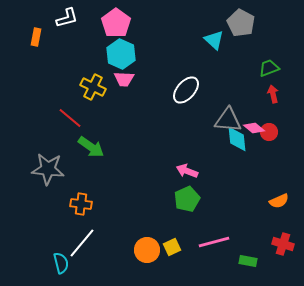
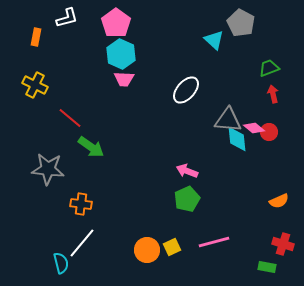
yellow cross: moved 58 px left, 2 px up
green rectangle: moved 19 px right, 6 px down
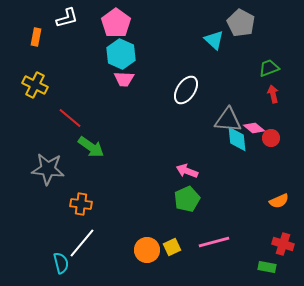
white ellipse: rotated 8 degrees counterclockwise
red circle: moved 2 px right, 6 px down
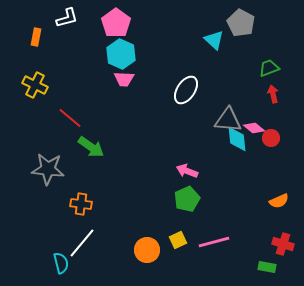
yellow square: moved 6 px right, 7 px up
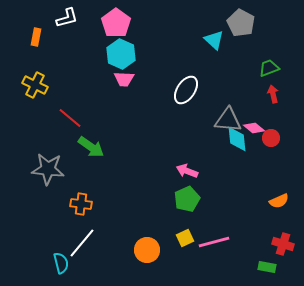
yellow square: moved 7 px right, 2 px up
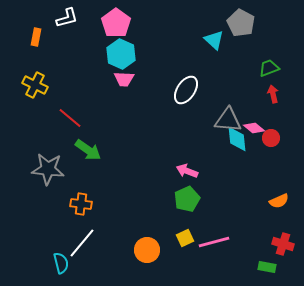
green arrow: moved 3 px left, 3 px down
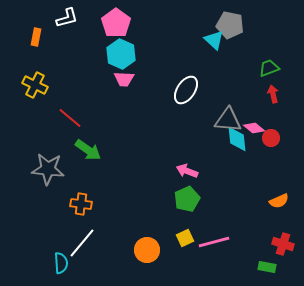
gray pentagon: moved 11 px left, 2 px down; rotated 16 degrees counterclockwise
cyan semicircle: rotated 10 degrees clockwise
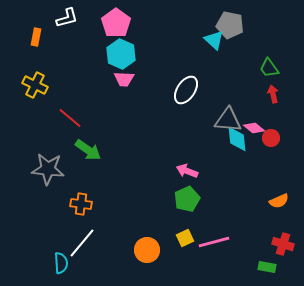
green trapezoid: rotated 105 degrees counterclockwise
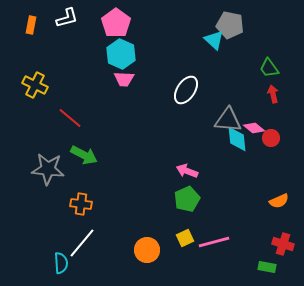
orange rectangle: moved 5 px left, 12 px up
green arrow: moved 4 px left, 5 px down; rotated 8 degrees counterclockwise
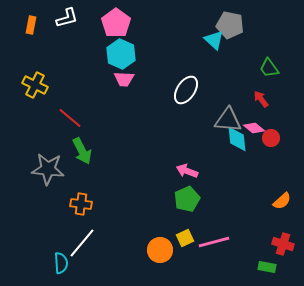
red arrow: moved 12 px left, 5 px down; rotated 24 degrees counterclockwise
green arrow: moved 2 px left, 4 px up; rotated 36 degrees clockwise
orange semicircle: moved 3 px right; rotated 18 degrees counterclockwise
orange circle: moved 13 px right
